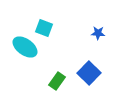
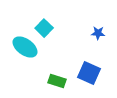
cyan square: rotated 24 degrees clockwise
blue square: rotated 20 degrees counterclockwise
green rectangle: rotated 72 degrees clockwise
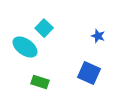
blue star: moved 3 px down; rotated 16 degrees clockwise
green rectangle: moved 17 px left, 1 px down
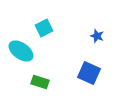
cyan square: rotated 18 degrees clockwise
blue star: moved 1 px left
cyan ellipse: moved 4 px left, 4 px down
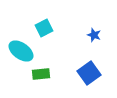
blue star: moved 3 px left, 1 px up
blue square: rotated 30 degrees clockwise
green rectangle: moved 1 px right, 8 px up; rotated 24 degrees counterclockwise
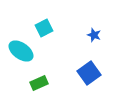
green rectangle: moved 2 px left, 9 px down; rotated 18 degrees counterclockwise
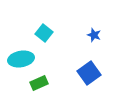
cyan square: moved 5 px down; rotated 24 degrees counterclockwise
cyan ellipse: moved 8 px down; rotated 45 degrees counterclockwise
